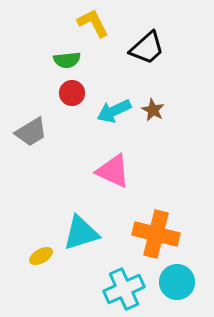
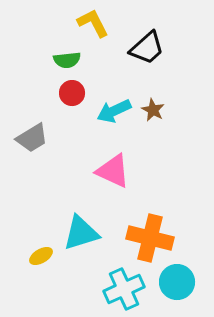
gray trapezoid: moved 1 px right, 6 px down
orange cross: moved 6 px left, 4 px down
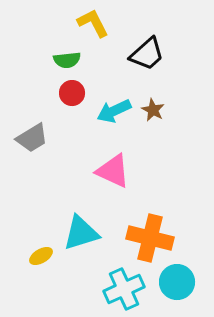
black trapezoid: moved 6 px down
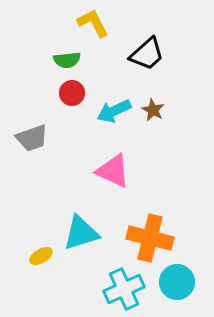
gray trapezoid: rotated 12 degrees clockwise
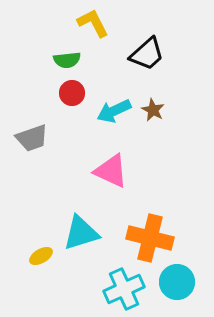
pink triangle: moved 2 px left
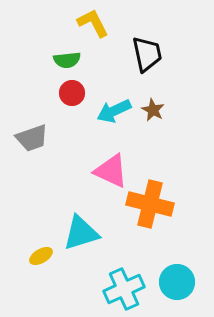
black trapezoid: rotated 60 degrees counterclockwise
orange cross: moved 34 px up
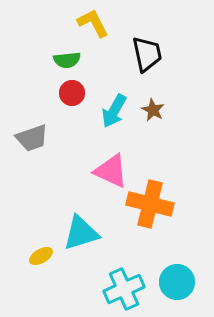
cyan arrow: rotated 36 degrees counterclockwise
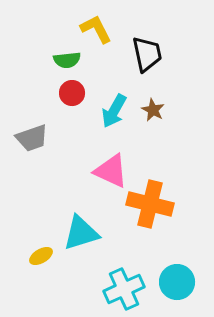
yellow L-shape: moved 3 px right, 6 px down
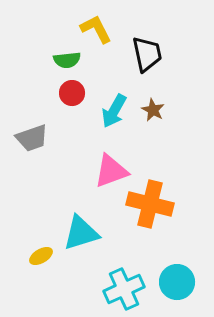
pink triangle: rotated 45 degrees counterclockwise
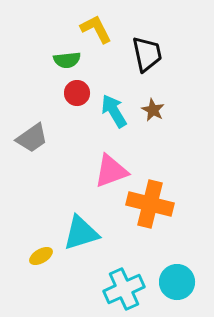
red circle: moved 5 px right
cyan arrow: rotated 120 degrees clockwise
gray trapezoid: rotated 16 degrees counterclockwise
